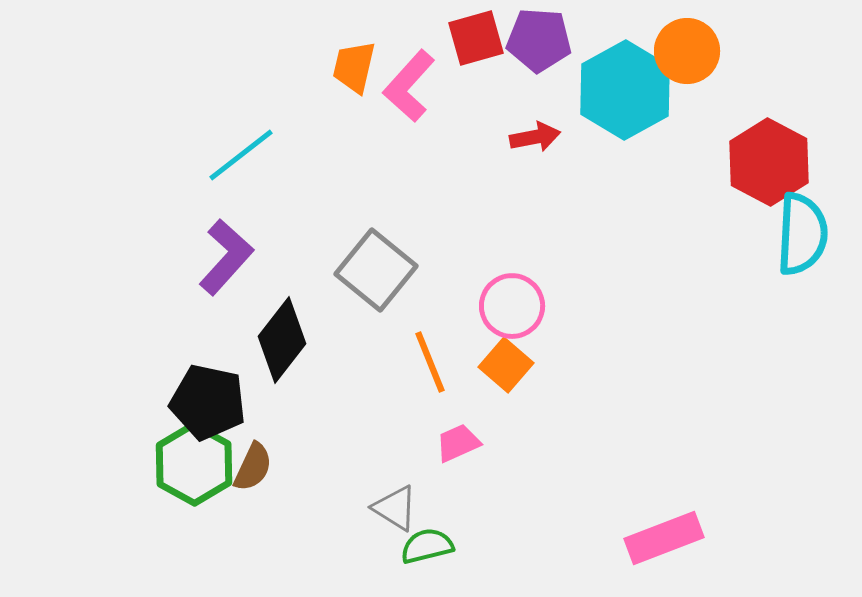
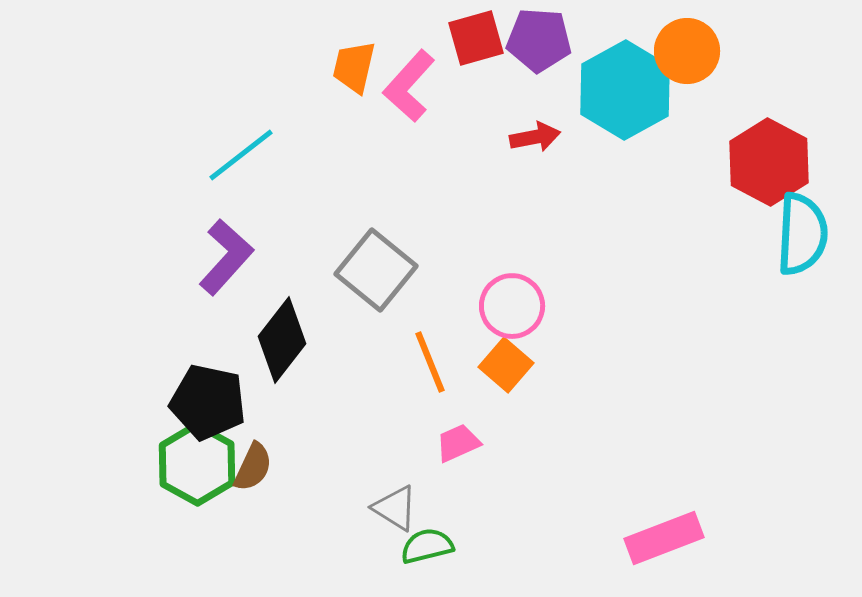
green hexagon: moved 3 px right
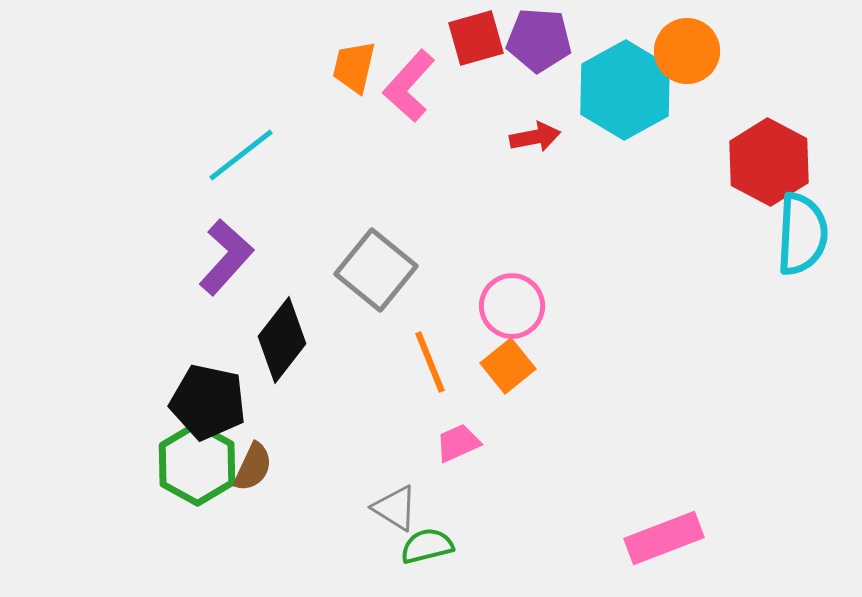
orange square: moved 2 px right, 1 px down; rotated 10 degrees clockwise
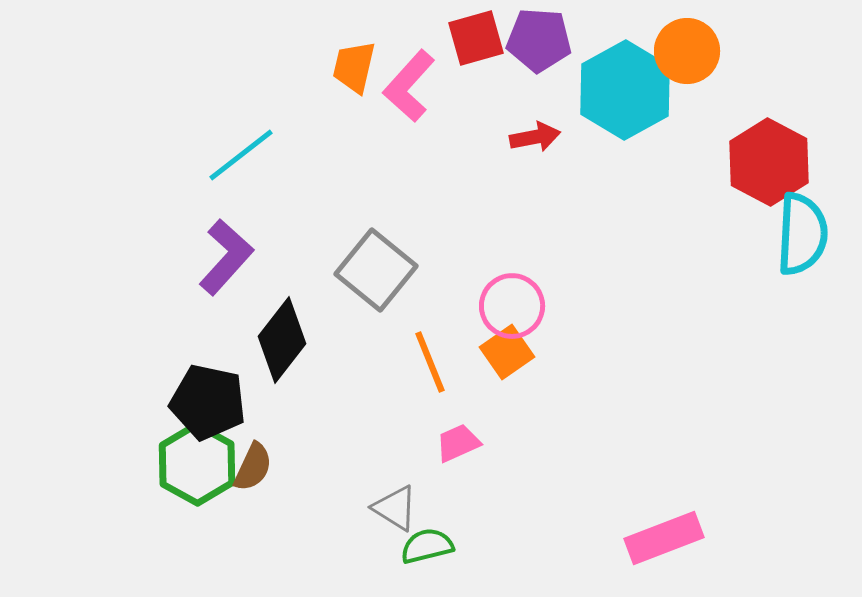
orange square: moved 1 px left, 14 px up; rotated 4 degrees clockwise
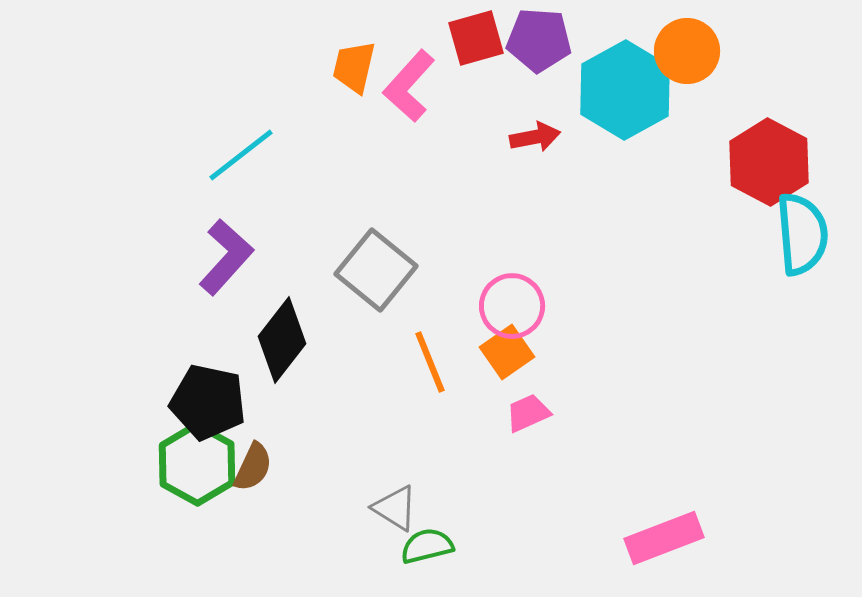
cyan semicircle: rotated 8 degrees counterclockwise
pink trapezoid: moved 70 px right, 30 px up
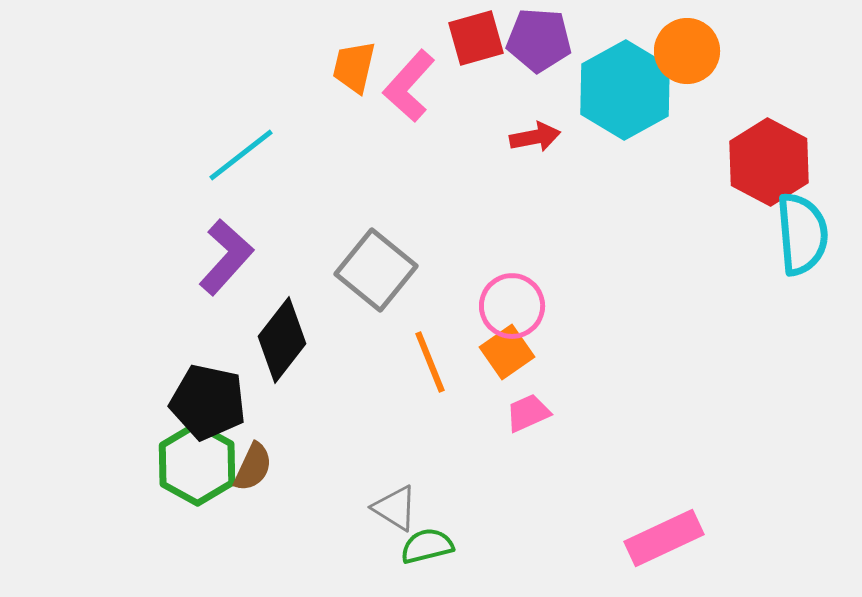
pink rectangle: rotated 4 degrees counterclockwise
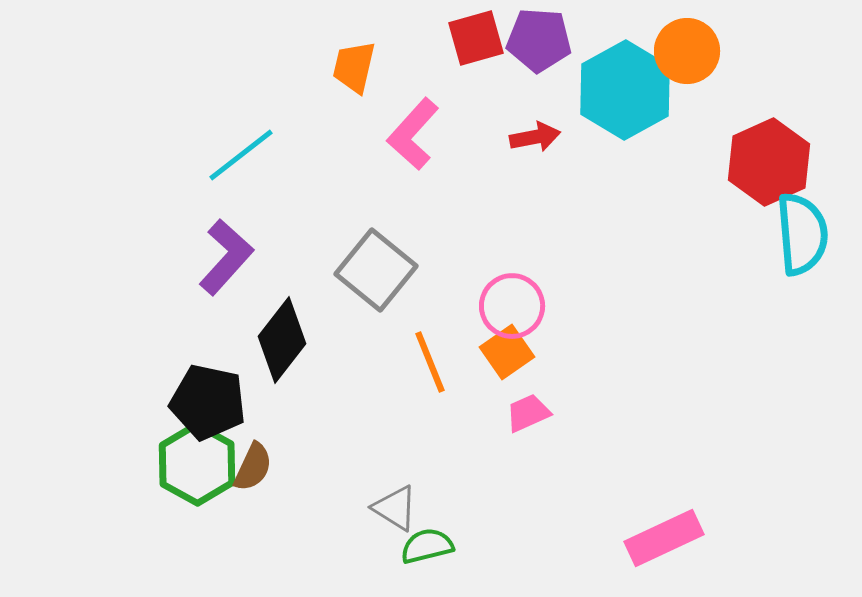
pink L-shape: moved 4 px right, 48 px down
red hexagon: rotated 8 degrees clockwise
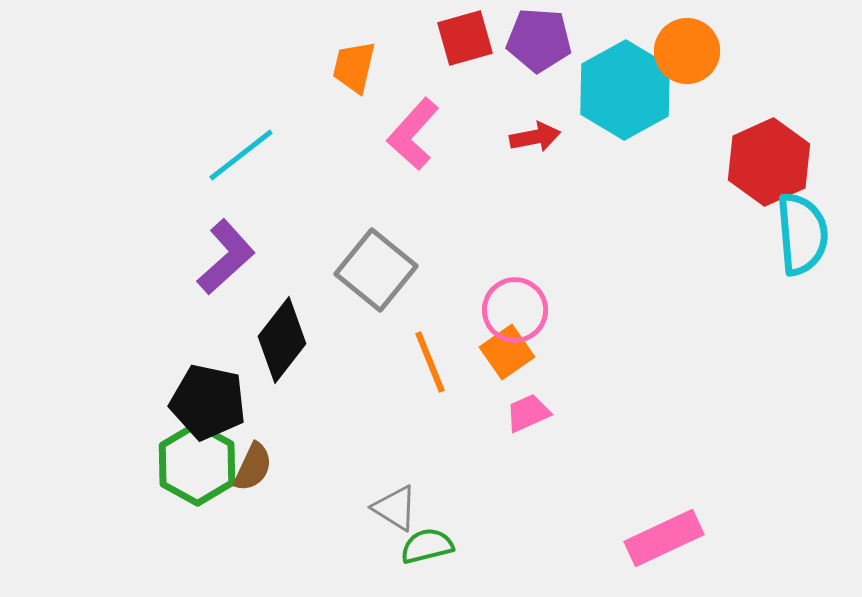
red square: moved 11 px left
purple L-shape: rotated 6 degrees clockwise
pink circle: moved 3 px right, 4 px down
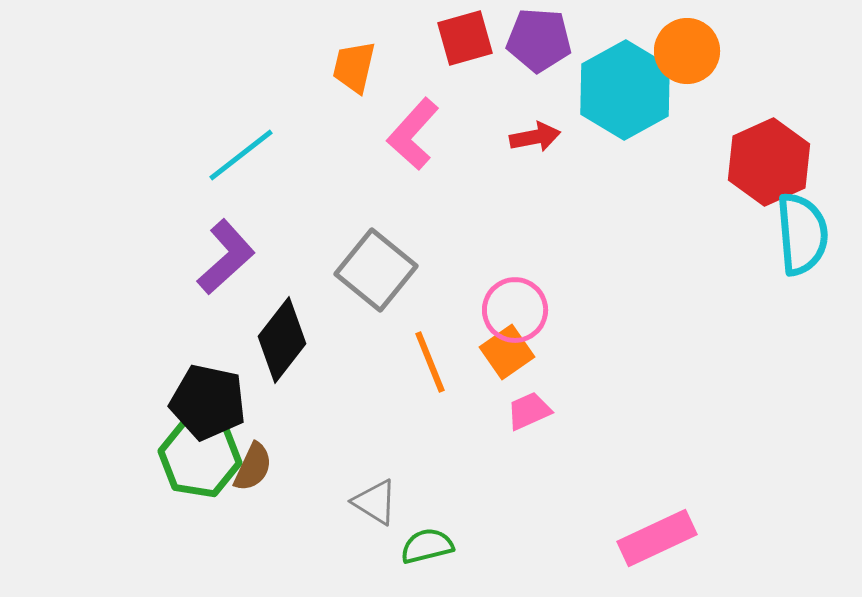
pink trapezoid: moved 1 px right, 2 px up
green hexagon: moved 3 px right, 7 px up; rotated 20 degrees counterclockwise
gray triangle: moved 20 px left, 6 px up
pink rectangle: moved 7 px left
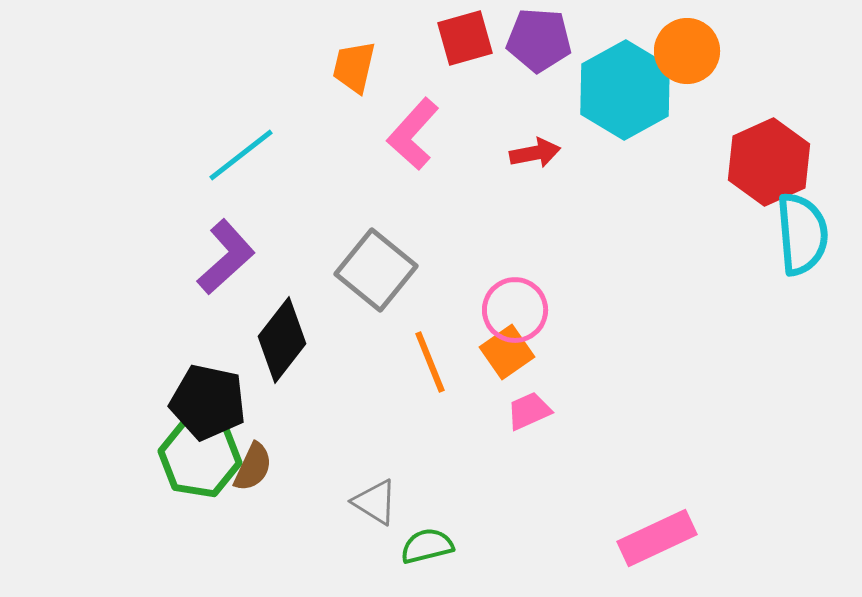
red arrow: moved 16 px down
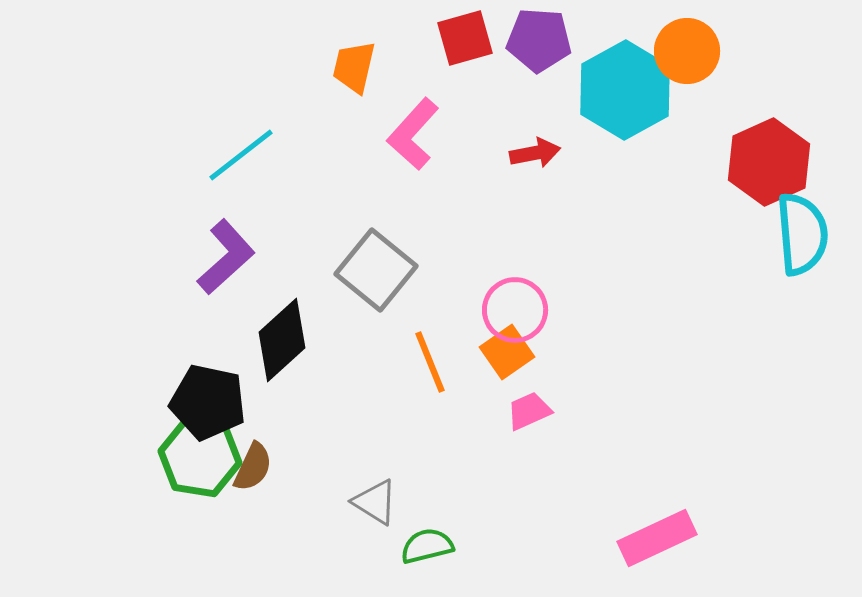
black diamond: rotated 10 degrees clockwise
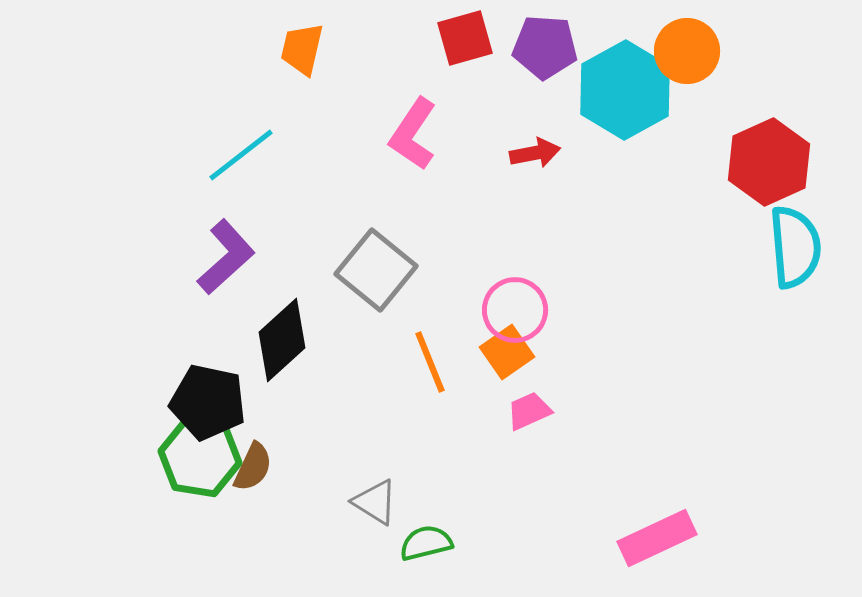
purple pentagon: moved 6 px right, 7 px down
orange trapezoid: moved 52 px left, 18 px up
pink L-shape: rotated 8 degrees counterclockwise
cyan semicircle: moved 7 px left, 13 px down
green semicircle: moved 1 px left, 3 px up
